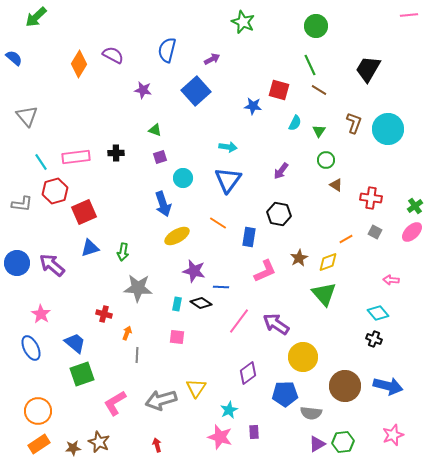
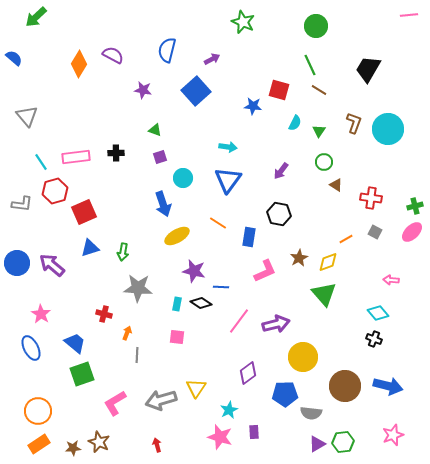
green circle at (326, 160): moved 2 px left, 2 px down
green cross at (415, 206): rotated 21 degrees clockwise
purple arrow at (276, 324): rotated 132 degrees clockwise
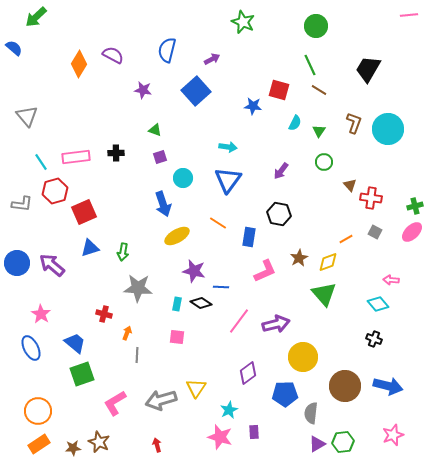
blue semicircle at (14, 58): moved 10 px up
brown triangle at (336, 185): moved 14 px right; rotated 16 degrees clockwise
cyan diamond at (378, 313): moved 9 px up
gray semicircle at (311, 413): rotated 90 degrees clockwise
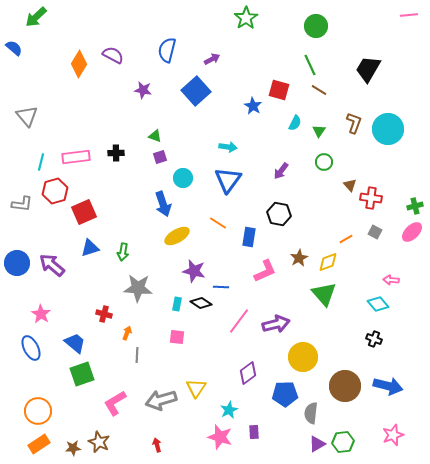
green star at (243, 22): moved 3 px right, 4 px up; rotated 15 degrees clockwise
blue star at (253, 106): rotated 24 degrees clockwise
green triangle at (155, 130): moved 6 px down
cyan line at (41, 162): rotated 48 degrees clockwise
